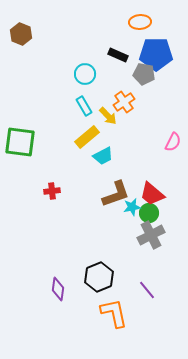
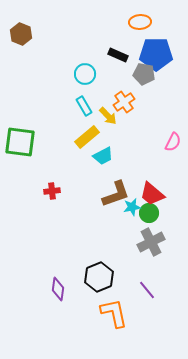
gray cross: moved 7 px down
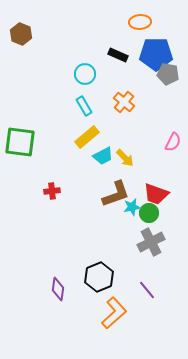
gray pentagon: moved 24 px right
orange cross: rotated 15 degrees counterclockwise
yellow arrow: moved 17 px right, 42 px down
red trapezoid: moved 4 px right; rotated 20 degrees counterclockwise
orange L-shape: rotated 60 degrees clockwise
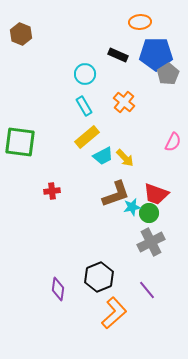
gray pentagon: rotated 30 degrees clockwise
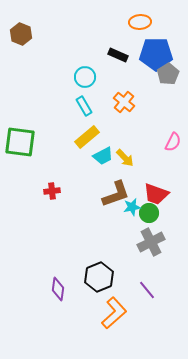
cyan circle: moved 3 px down
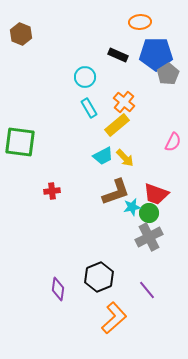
cyan rectangle: moved 5 px right, 2 px down
yellow rectangle: moved 30 px right, 12 px up
brown L-shape: moved 2 px up
gray cross: moved 2 px left, 5 px up
orange L-shape: moved 5 px down
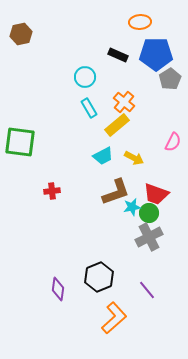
brown hexagon: rotated 25 degrees clockwise
gray pentagon: moved 2 px right, 5 px down
yellow arrow: moved 9 px right; rotated 18 degrees counterclockwise
